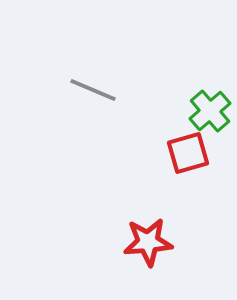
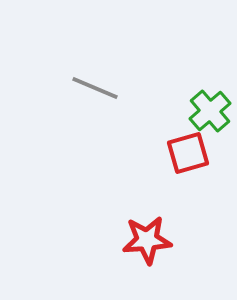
gray line: moved 2 px right, 2 px up
red star: moved 1 px left, 2 px up
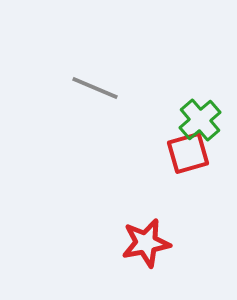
green cross: moved 10 px left, 9 px down
red star: moved 1 px left, 3 px down; rotated 6 degrees counterclockwise
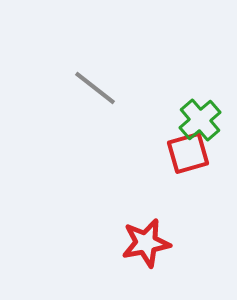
gray line: rotated 15 degrees clockwise
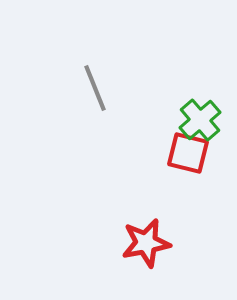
gray line: rotated 30 degrees clockwise
red square: rotated 30 degrees clockwise
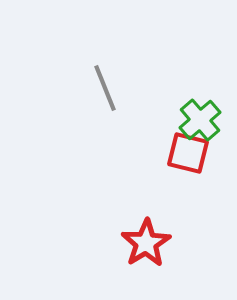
gray line: moved 10 px right
red star: rotated 21 degrees counterclockwise
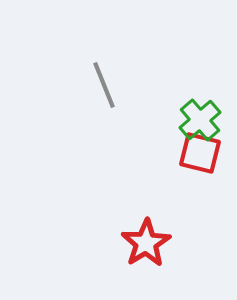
gray line: moved 1 px left, 3 px up
red square: moved 12 px right
